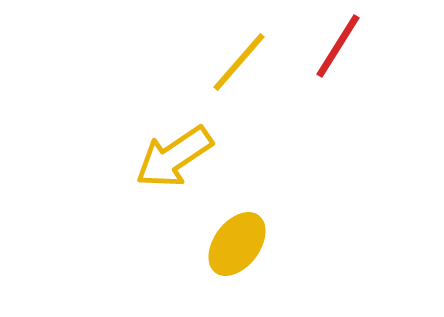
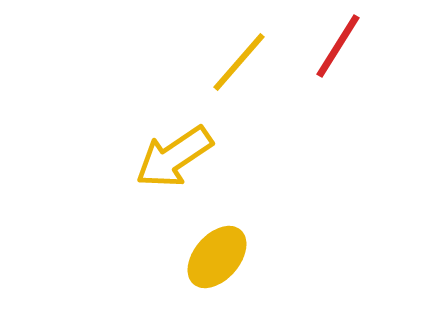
yellow ellipse: moved 20 px left, 13 px down; rotated 4 degrees clockwise
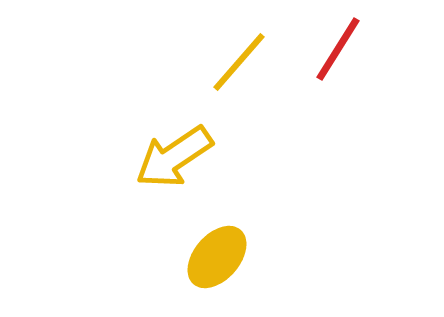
red line: moved 3 px down
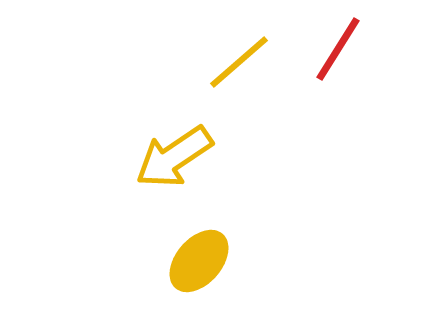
yellow line: rotated 8 degrees clockwise
yellow ellipse: moved 18 px left, 4 px down
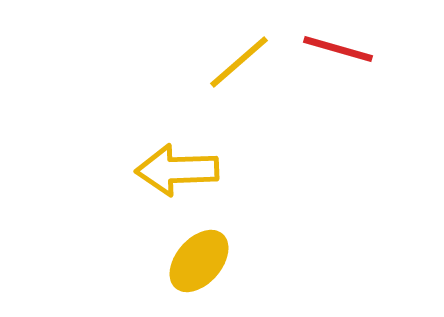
red line: rotated 74 degrees clockwise
yellow arrow: moved 3 px right, 13 px down; rotated 32 degrees clockwise
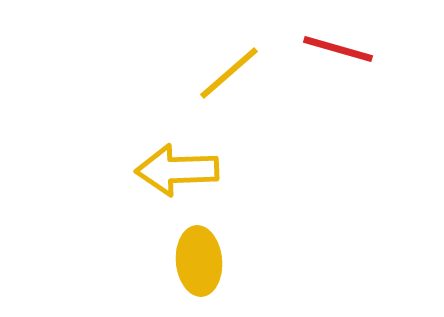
yellow line: moved 10 px left, 11 px down
yellow ellipse: rotated 46 degrees counterclockwise
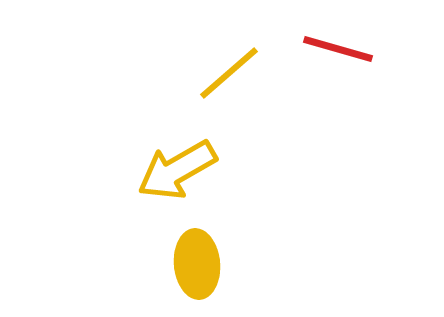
yellow arrow: rotated 28 degrees counterclockwise
yellow ellipse: moved 2 px left, 3 px down
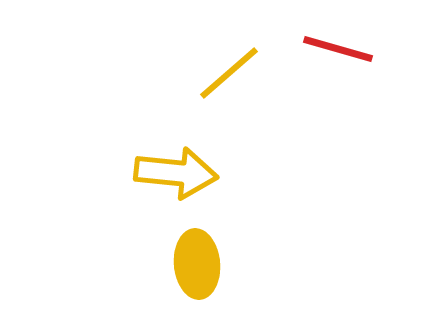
yellow arrow: moved 1 px left, 3 px down; rotated 144 degrees counterclockwise
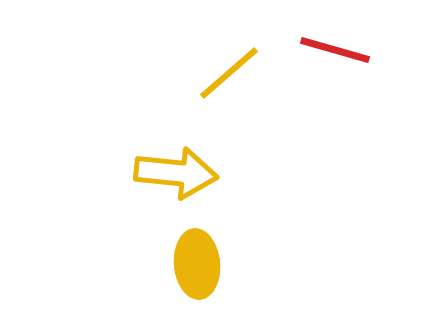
red line: moved 3 px left, 1 px down
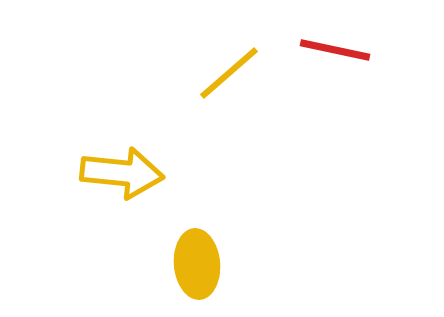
red line: rotated 4 degrees counterclockwise
yellow arrow: moved 54 px left
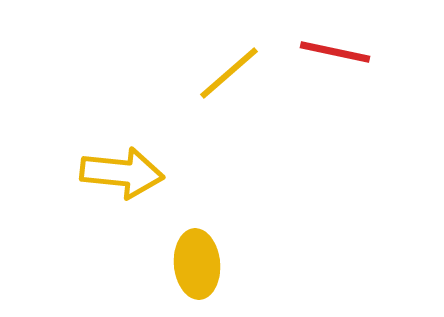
red line: moved 2 px down
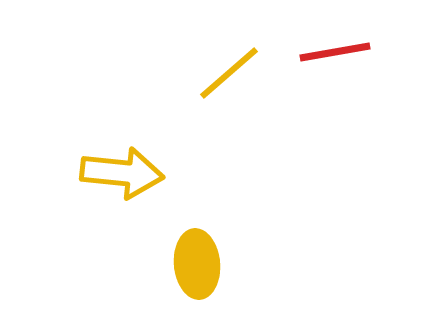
red line: rotated 22 degrees counterclockwise
